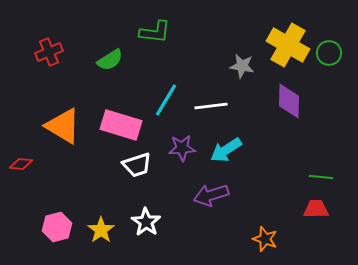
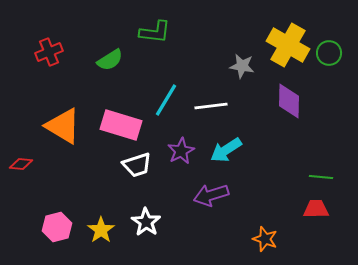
purple star: moved 1 px left, 3 px down; rotated 24 degrees counterclockwise
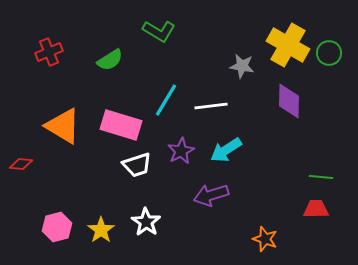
green L-shape: moved 4 px right, 1 px up; rotated 24 degrees clockwise
